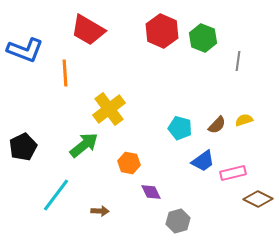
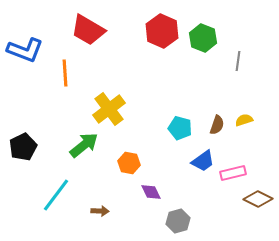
brown semicircle: rotated 24 degrees counterclockwise
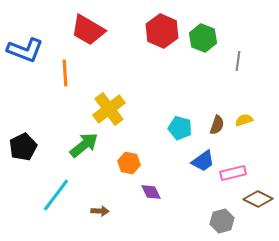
gray hexagon: moved 44 px right
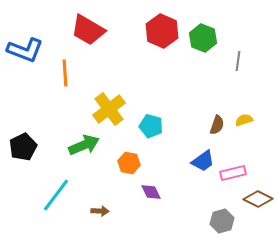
cyan pentagon: moved 29 px left, 2 px up
green arrow: rotated 16 degrees clockwise
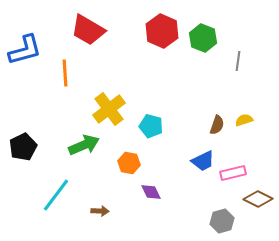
blue L-shape: rotated 36 degrees counterclockwise
blue trapezoid: rotated 10 degrees clockwise
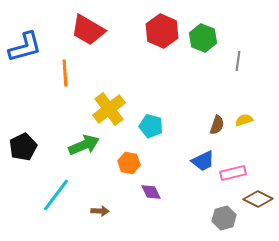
blue L-shape: moved 3 px up
gray hexagon: moved 2 px right, 3 px up
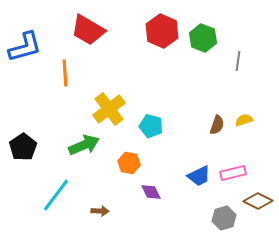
black pentagon: rotated 8 degrees counterclockwise
blue trapezoid: moved 4 px left, 15 px down
brown diamond: moved 2 px down
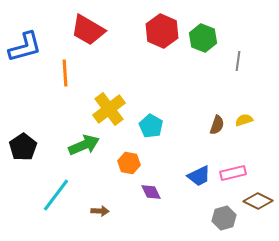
cyan pentagon: rotated 15 degrees clockwise
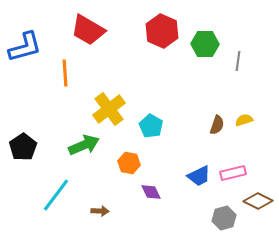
green hexagon: moved 2 px right, 6 px down; rotated 20 degrees counterclockwise
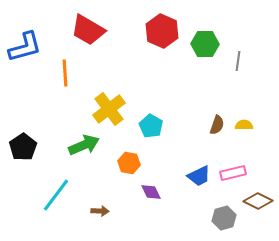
yellow semicircle: moved 5 px down; rotated 18 degrees clockwise
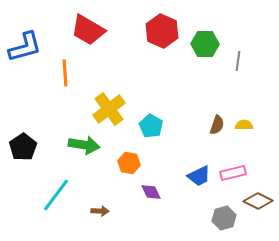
green arrow: rotated 32 degrees clockwise
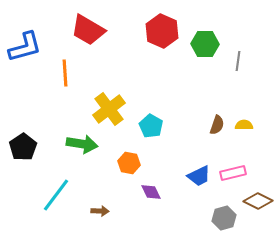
green arrow: moved 2 px left, 1 px up
